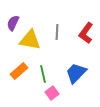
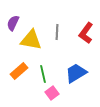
yellow triangle: moved 1 px right
blue trapezoid: rotated 15 degrees clockwise
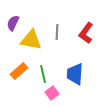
blue trapezoid: moved 1 px left, 1 px down; rotated 55 degrees counterclockwise
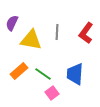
purple semicircle: moved 1 px left
green line: rotated 42 degrees counterclockwise
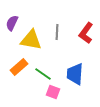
orange rectangle: moved 4 px up
pink square: moved 1 px right, 1 px up; rotated 32 degrees counterclockwise
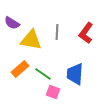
purple semicircle: rotated 84 degrees counterclockwise
orange rectangle: moved 1 px right, 2 px down
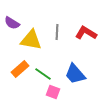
red L-shape: rotated 85 degrees clockwise
blue trapezoid: rotated 45 degrees counterclockwise
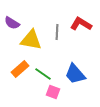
red L-shape: moved 5 px left, 9 px up
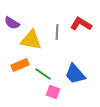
orange rectangle: moved 4 px up; rotated 18 degrees clockwise
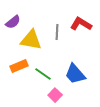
purple semicircle: moved 1 px right, 1 px up; rotated 70 degrees counterclockwise
orange rectangle: moved 1 px left, 1 px down
pink square: moved 2 px right, 3 px down; rotated 24 degrees clockwise
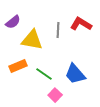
gray line: moved 1 px right, 2 px up
yellow triangle: moved 1 px right
orange rectangle: moved 1 px left
green line: moved 1 px right
